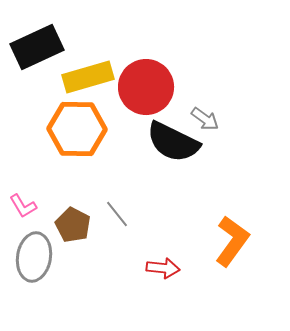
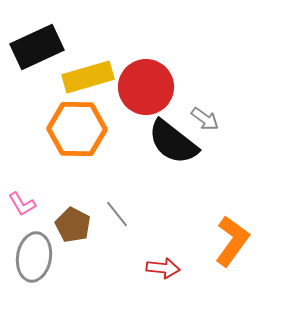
black semicircle: rotated 12 degrees clockwise
pink L-shape: moved 1 px left, 2 px up
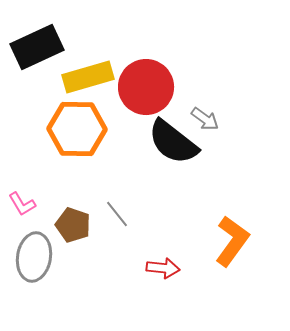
brown pentagon: rotated 8 degrees counterclockwise
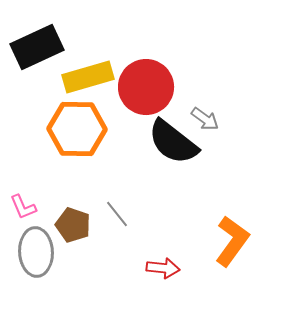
pink L-shape: moved 1 px right, 3 px down; rotated 8 degrees clockwise
gray ellipse: moved 2 px right, 5 px up; rotated 12 degrees counterclockwise
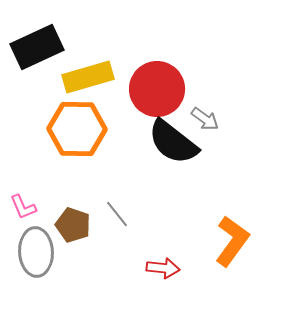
red circle: moved 11 px right, 2 px down
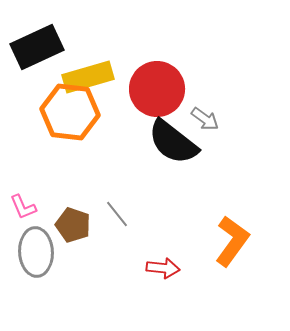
orange hexagon: moved 7 px left, 17 px up; rotated 6 degrees clockwise
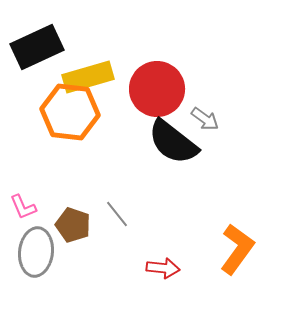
orange L-shape: moved 5 px right, 8 px down
gray ellipse: rotated 9 degrees clockwise
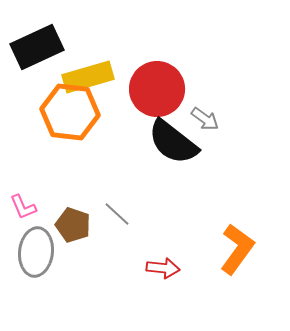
gray line: rotated 8 degrees counterclockwise
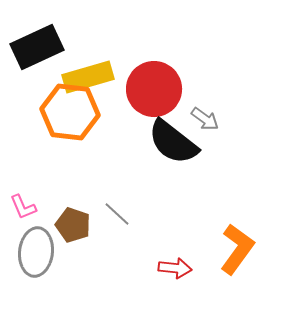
red circle: moved 3 px left
red arrow: moved 12 px right
